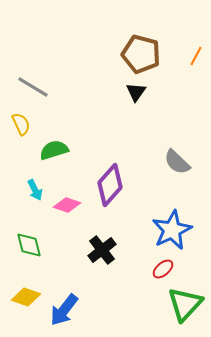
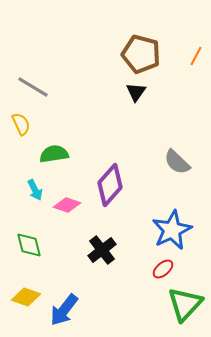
green semicircle: moved 4 px down; rotated 8 degrees clockwise
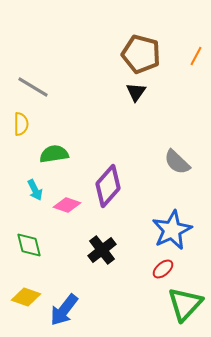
yellow semicircle: rotated 25 degrees clockwise
purple diamond: moved 2 px left, 1 px down
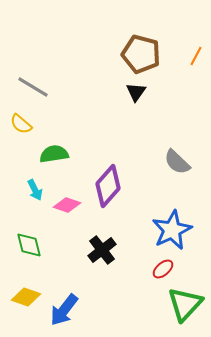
yellow semicircle: rotated 130 degrees clockwise
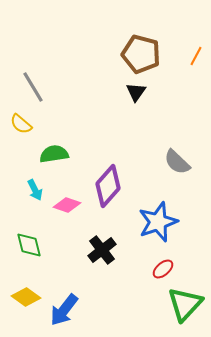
gray line: rotated 28 degrees clockwise
blue star: moved 14 px left, 8 px up; rotated 6 degrees clockwise
yellow diamond: rotated 16 degrees clockwise
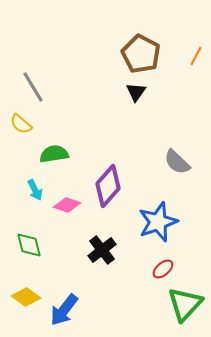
brown pentagon: rotated 12 degrees clockwise
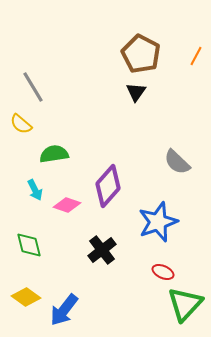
red ellipse: moved 3 px down; rotated 65 degrees clockwise
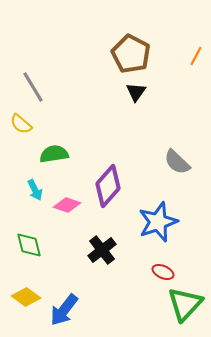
brown pentagon: moved 10 px left
